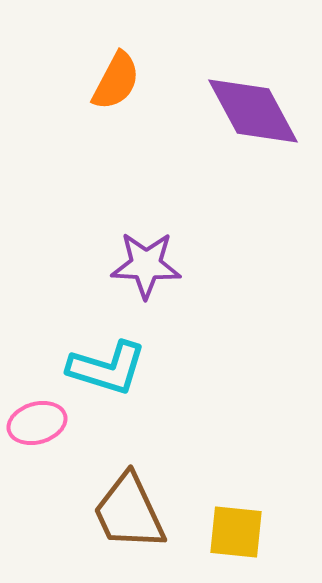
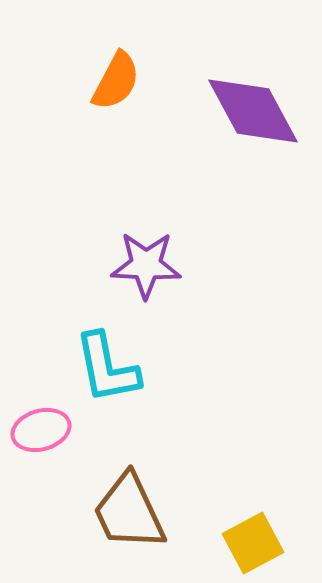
cyan L-shape: rotated 62 degrees clockwise
pink ellipse: moved 4 px right, 7 px down
yellow square: moved 17 px right, 11 px down; rotated 34 degrees counterclockwise
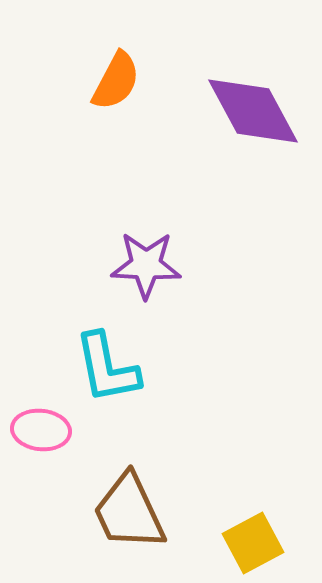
pink ellipse: rotated 22 degrees clockwise
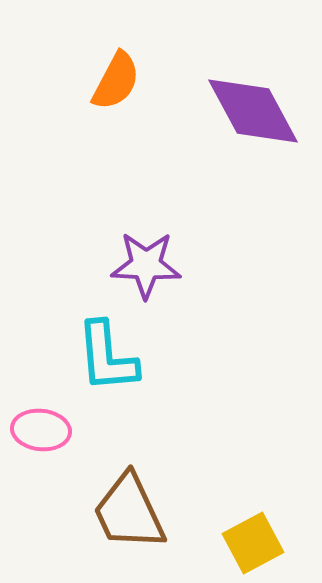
cyan L-shape: moved 11 px up; rotated 6 degrees clockwise
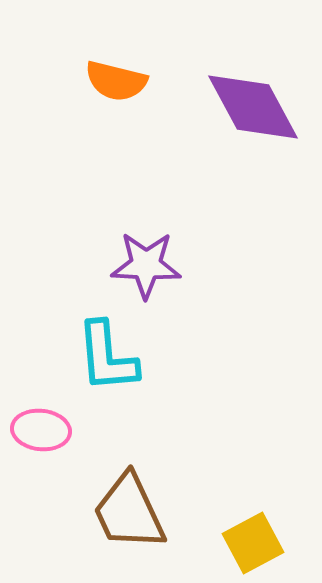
orange semicircle: rotated 76 degrees clockwise
purple diamond: moved 4 px up
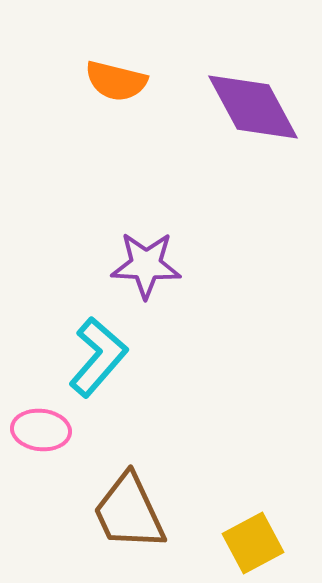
cyan L-shape: moved 9 px left; rotated 134 degrees counterclockwise
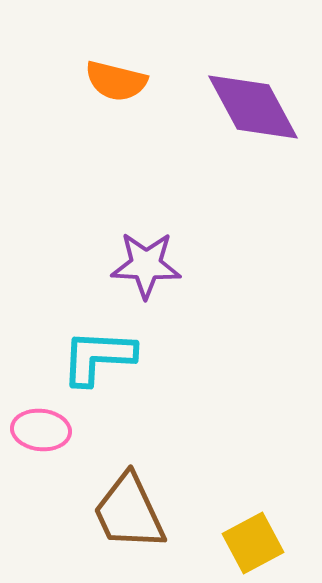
cyan L-shape: rotated 128 degrees counterclockwise
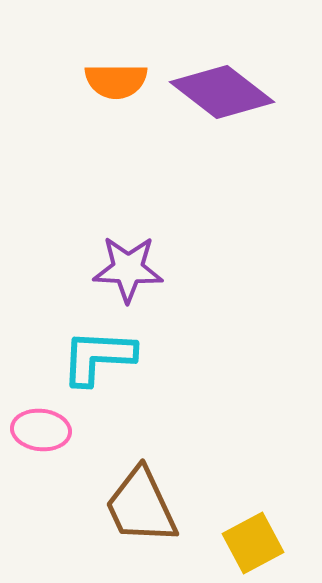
orange semicircle: rotated 14 degrees counterclockwise
purple diamond: moved 31 px left, 15 px up; rotated 24 degrees counterclockwise
purple star: moved 18 px left, 4 px down
brown trapezoid: moved 12 px right, 6 px up
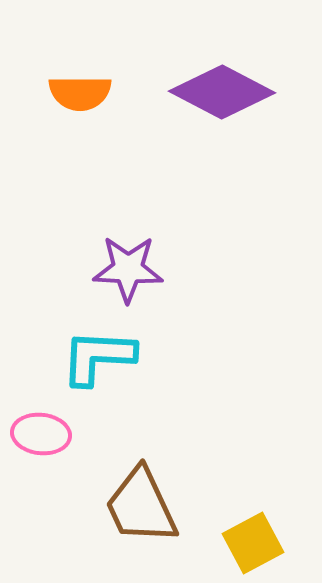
orange semicircle: moved 36 px left, 12 px down
purple diamond: rotated 10 degrees counterclockwise
pink ellipse: moved 4 px down
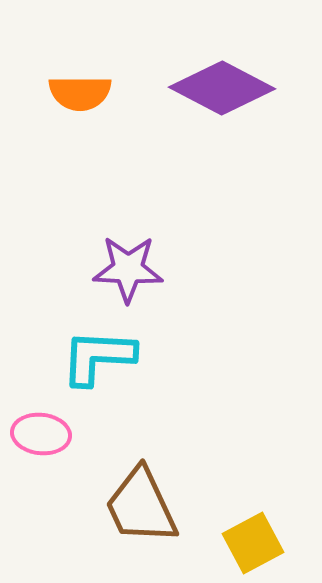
purple diamond: moved 4 px up
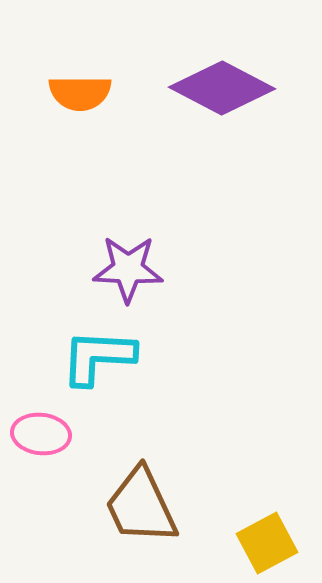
yellow square: moved 14 px right
